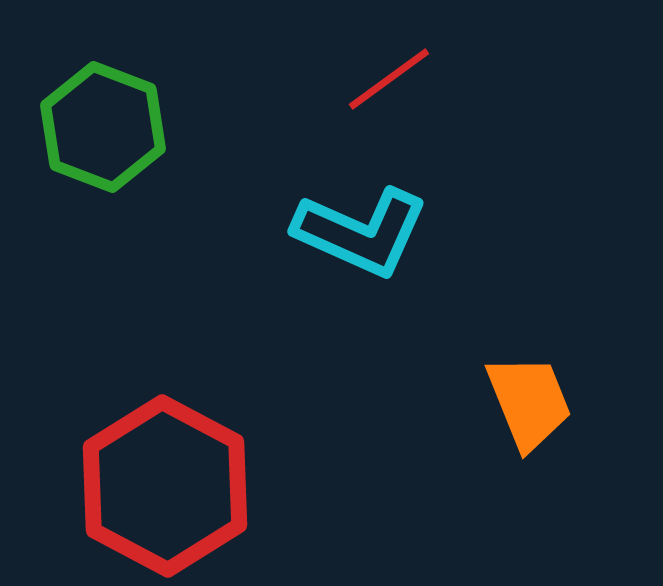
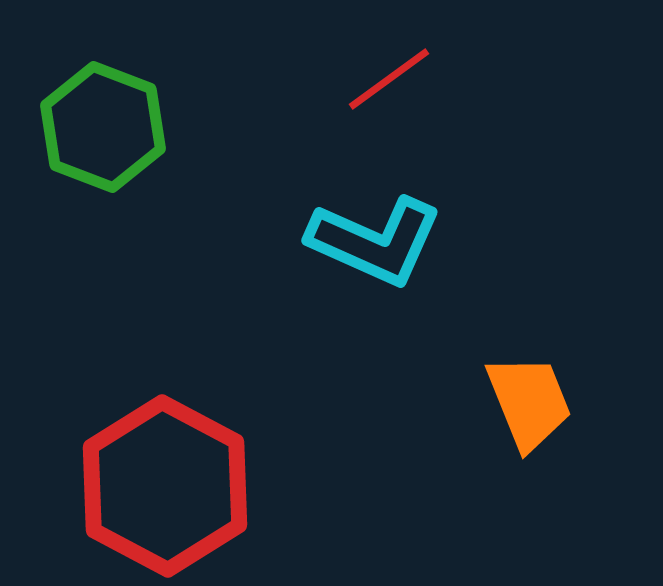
cyan L-shape: moved 14 px right, 9 px down
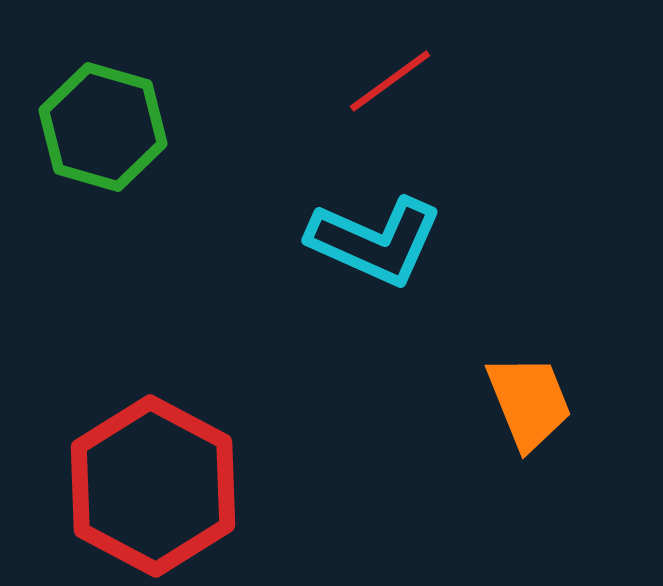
red line: moved 1 px right, 2 px down
green hexagon: rotated 5 degrees counterclockwise
red hexagon: moved 12 px left
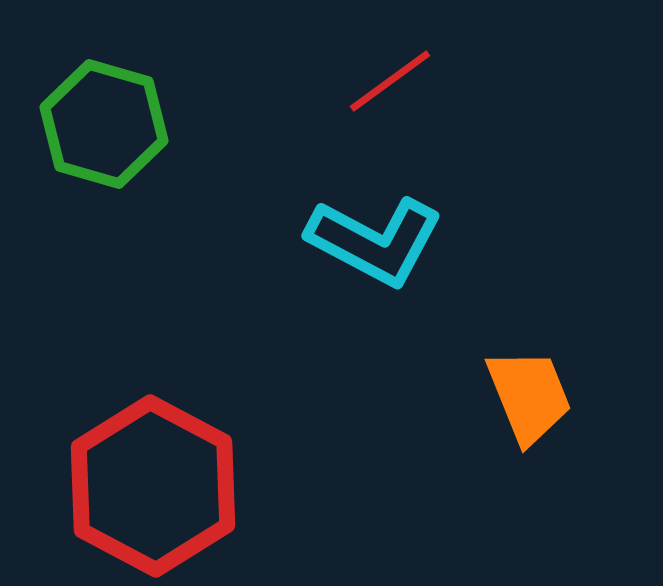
green hexagon: moved 1 px right, 3 px up
cyan L-shape: rotated 4 degrees clockwise
orange trapezoid: moved 6 px up
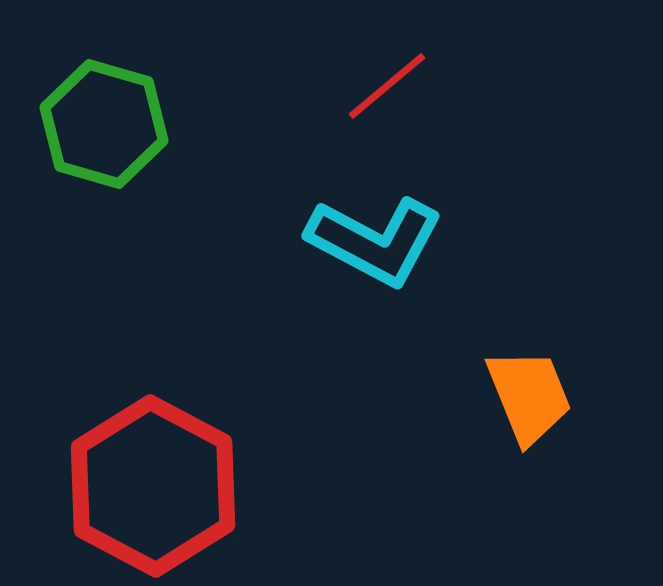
red line: moved 3 px left, 5 px down; rotated 4 degrees counterclockwise
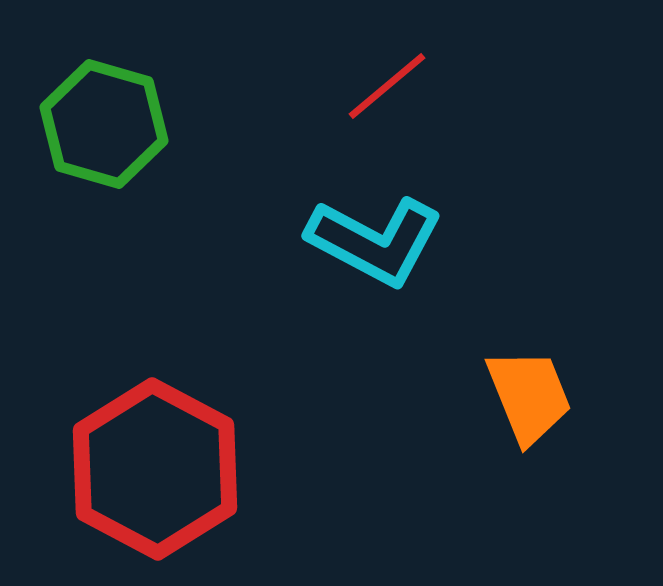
red hexagon: moved 2 px right, 17 px up
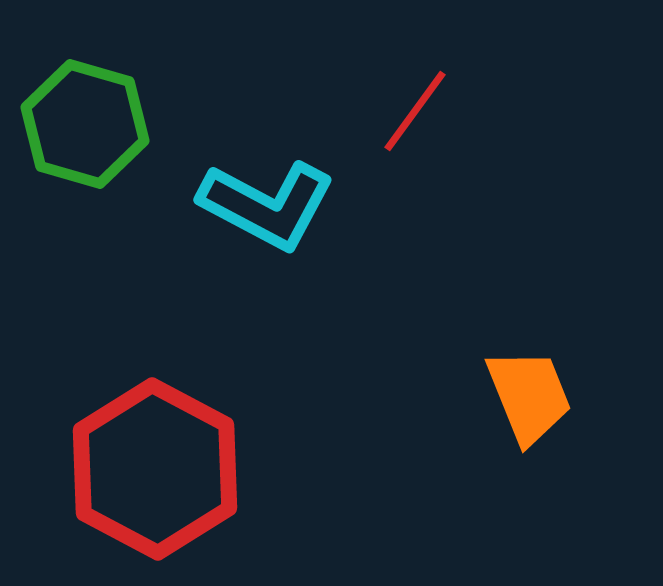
red line: moved 28 px right, 25 px down; rotated 14 degrees counterclockwise
green hexagon: moved 19 px left
cyan L-shape: moved 108 px left, 36 px up
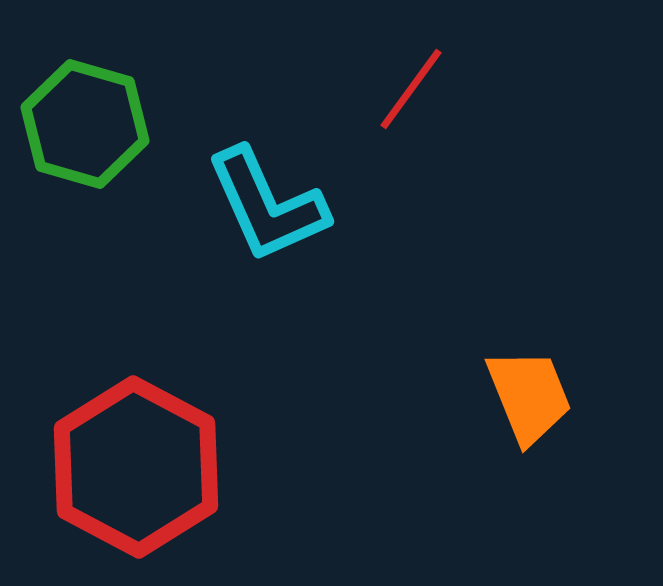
red line: moved 4 px left, 22 px up
cyan L-shape: rotated 38 degrees clockwise
red hexagon: moved 19 px left, 2 px up
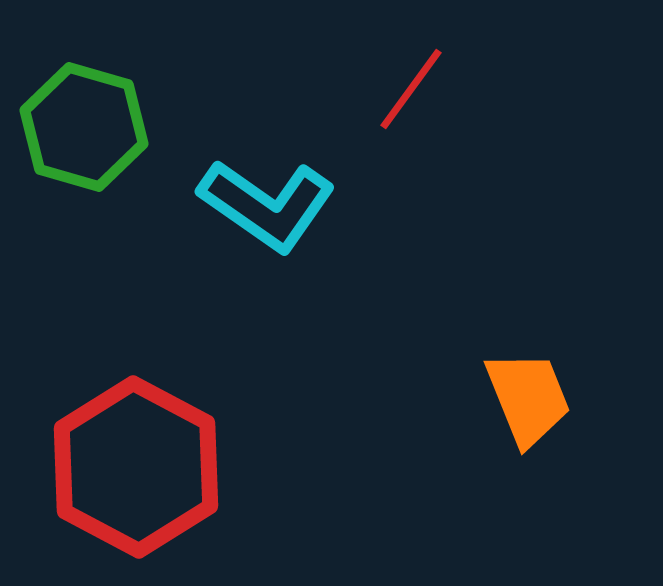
green hexagon: moved 1 px left, 3 px down
cyan L-shape: rotated 31 degrees counterclockwise
orange trapezoid: moved 1 px left, 2 px down
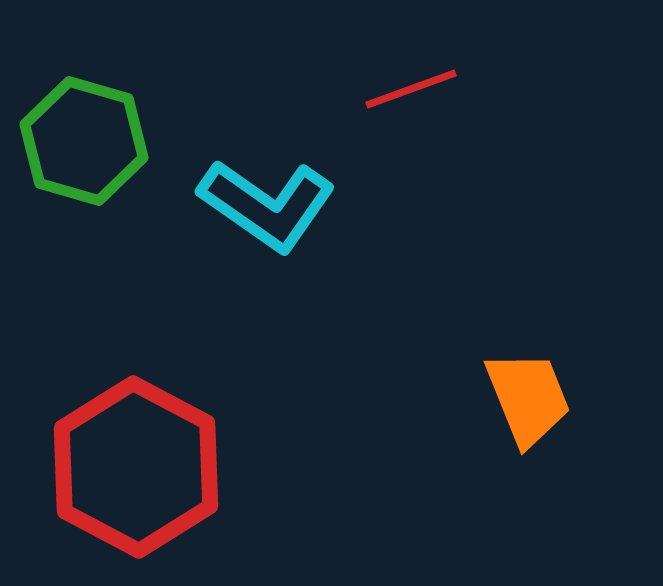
red line: rotated 34 degrees clockwise
green hexagon: moved 14 px down
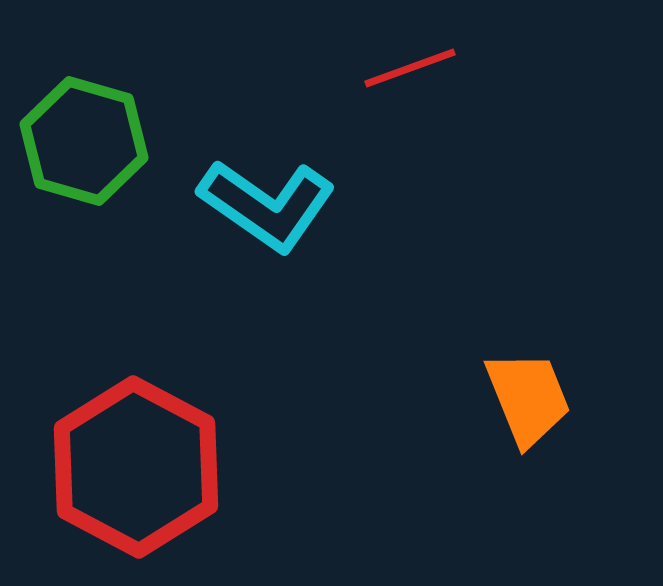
red line: moved 1 px left, 21 px up
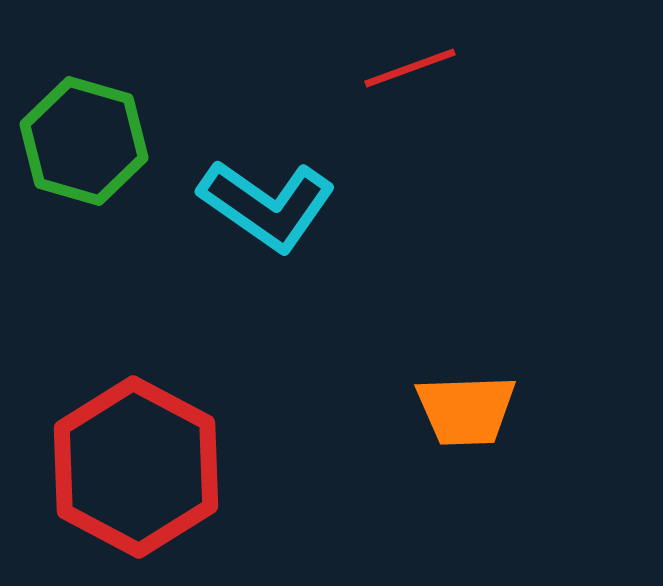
orange trapezoid: moved 62 px left, 12 px down; rotated 110 degrees clockwise
